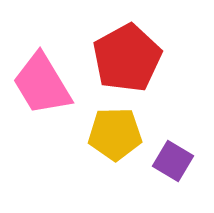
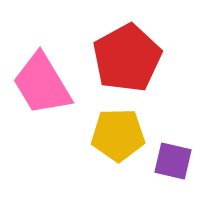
yellow pentagon: moved 3 px right, 1 px down
purple square: rotated 18 degrees counterclockwise
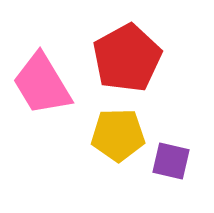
purple square: moved 2 px left
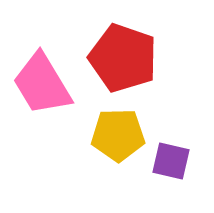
red pentagon: moved 4 px left; rotated 24 degrees counterclockwise
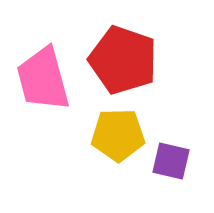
red pentagon: moved 2 px down
pink trapezoid: moved 1 px right, 5 px up; rotated 16 degrees clockwise
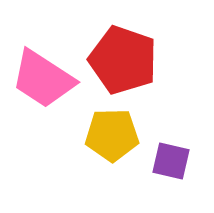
pink trapezoid: rotated 42 degrees counterclockwise
yellow pentagon: moved 6 px left
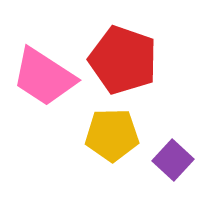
pink trapezoid: moved 1 px right, 2 px up
purple square: moved 2 px right, 1 px up; rotated 30 degrees clockwise
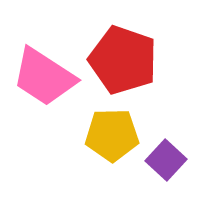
purple square: moved 7 px left
